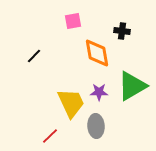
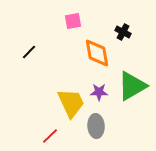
black cross: moved 1 px right, 1 px down; rotated 21 degrees clockwise
black line: moved 5 px left, 4 px up
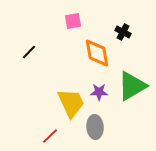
gray ellipse: moved 1 px left, 1 px down
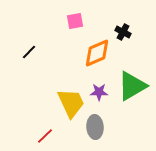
pink square: moved 2 px right
orange diamond: rotated 76 degrees clockwise
red line: moved 5 px left
